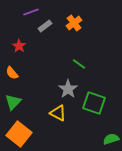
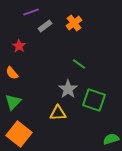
green square: moved 3 px up
yellow triangle: rotated 30 degrees counterclockwise
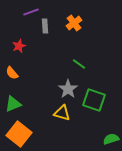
gray rectangle: rotated 56 degrees counterclockwise
red star: rotated 16 degrees clockwise
green triangle: moved 2 px down; rotated 24 degrees clockwise
yellow triangle: moved 4 px right; rotated 18 degrees clockwise
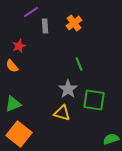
purple line: rotated 14 degrees counterclockwise
green line: rotated 32 degrees clockwise
orange semicircle: moved 7 px up
green square: rotated 10 degrees counterclockwise
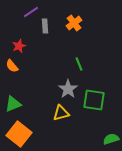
yellow triangle: moved 1 px left; rotated 30 degrees counterclockwise
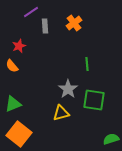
green line: moved 8 px right; rotated 16 degrees clockwise
